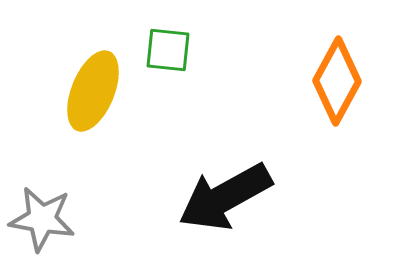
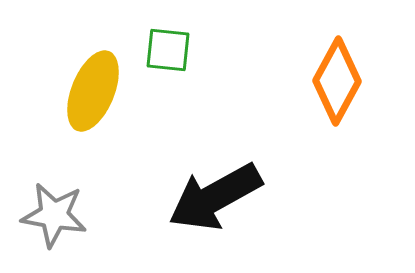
black arrow: moved 10 px left
gray star: moved 12 px right, 4 px up
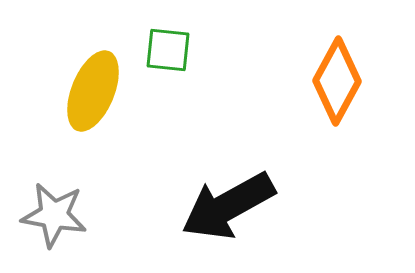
black arrow: moved 13 px right, 9 px down
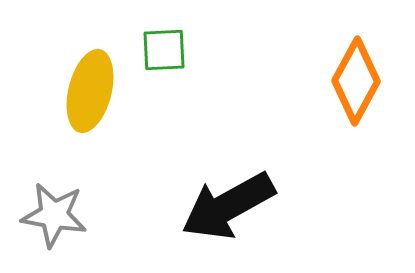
green square: moved 4 px left; rotated 9 degrees counterclockwise
orange diamond: moved 19 px right
yellow ellipse: moved 3 px left; rotated 8 degrees counterclockwise
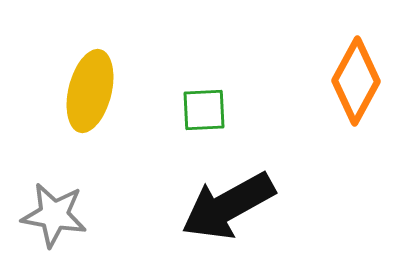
green square: moved 40 px right, 60 px down
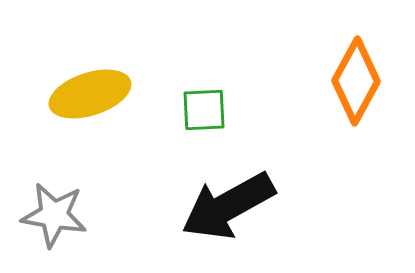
yellow ellipse: moved 3 px down; rotated 58 degrees clockwise
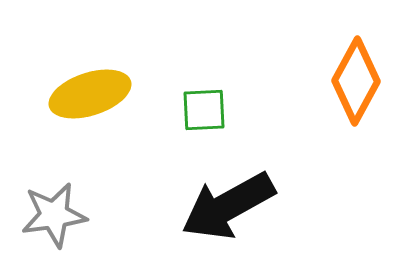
gray star: rotated 18 degrees counterclockwise
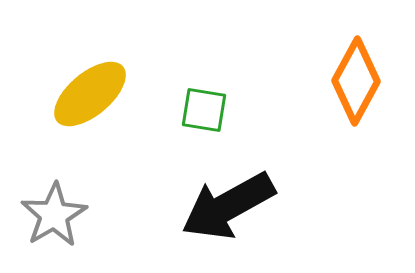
yellow ellipse: rotated 22 degrees counterclockwise
green square: rotated 12 degrees clockwise
gray star: rotated 22 degrees counterclockwise
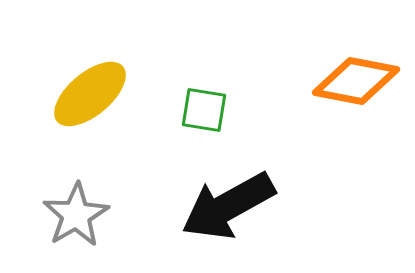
orange diamond: rotated 72 degrees clockwise
gray star: moved 22 px right
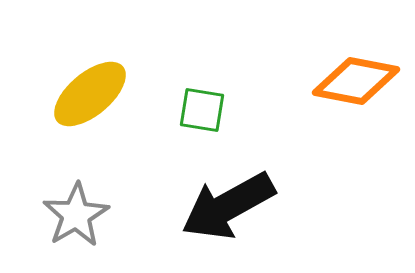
green square: moved 2 px left
